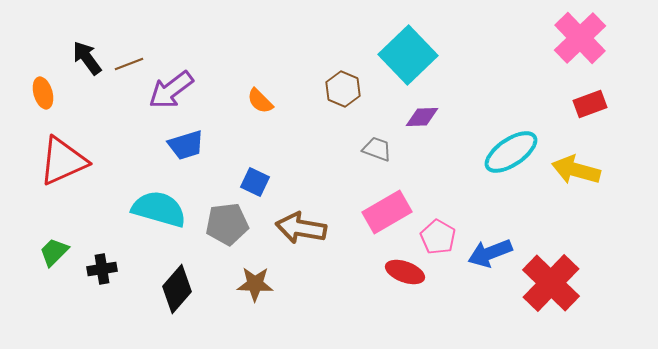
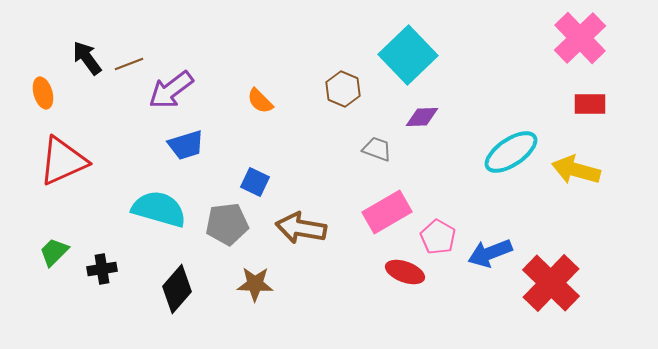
red rectangle: rotated 20 degrees clockwise
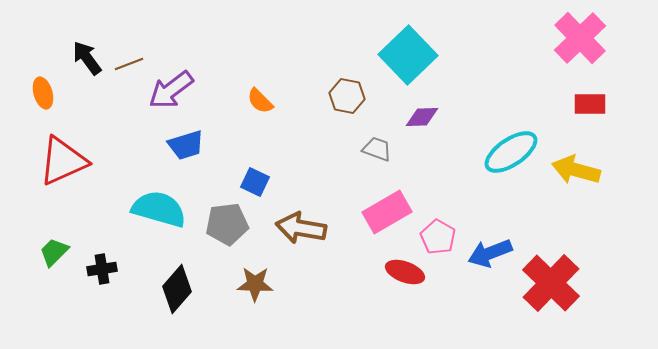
brown hexagon: moved 4 px right, 7 px down; rotated 12 degrees counterclockwise
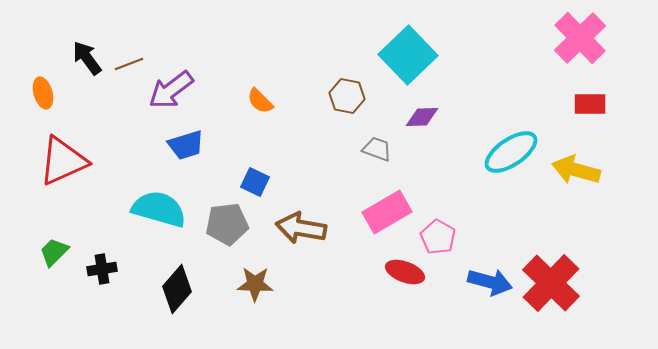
blue arrow: moved 29 px down; rotated 144 degrees counterclockwise
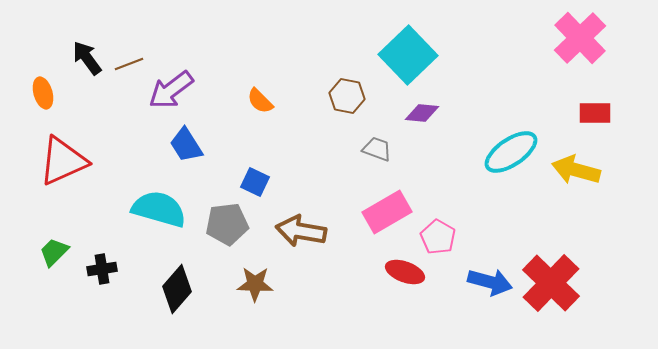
red rectangle: moved 5 px right, 9 px down
purple diamond: moved 4 px up; rotated 8 degrees clockwise
blue trapezoid: rotated 75 degrees clockwise
brown arrow: moved 3 px down
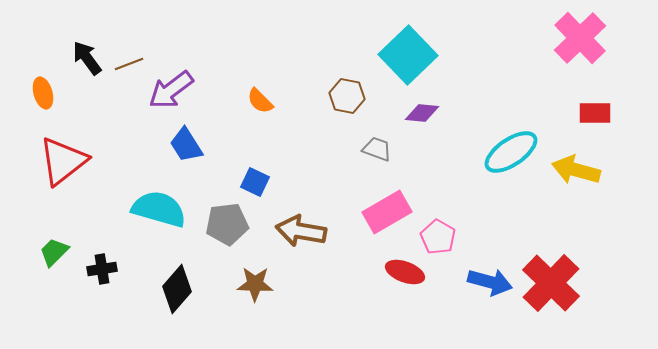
red triangle: rotated 14 degrees counterclockwise
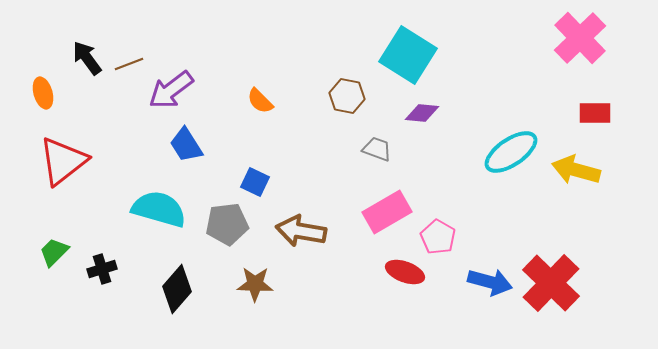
cyan square: rotated 14 degrees counterclockwise
black cross: rotated 8 degrees counterclockwise
